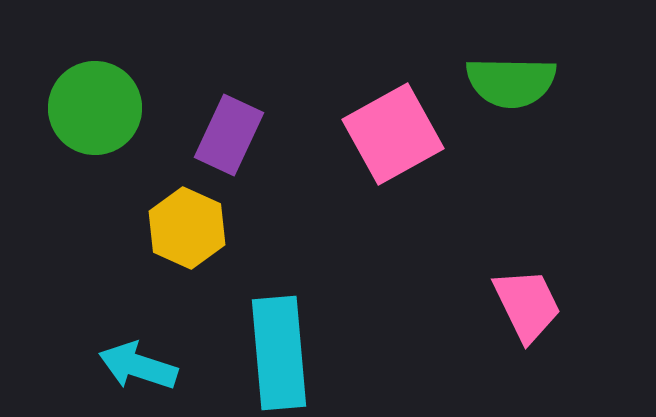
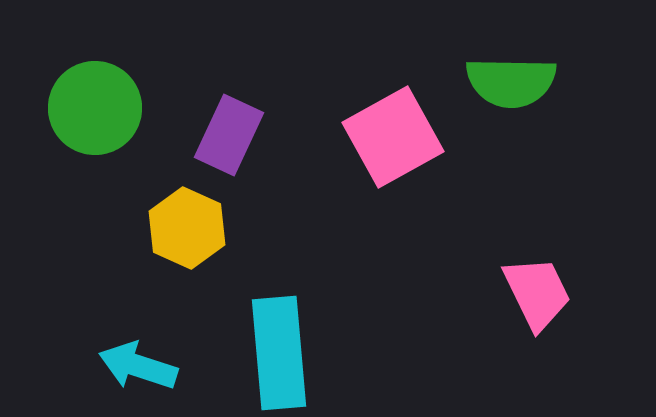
pink square: moved 3 px down
pink trapezoid: moved 10 px right, 12 px up
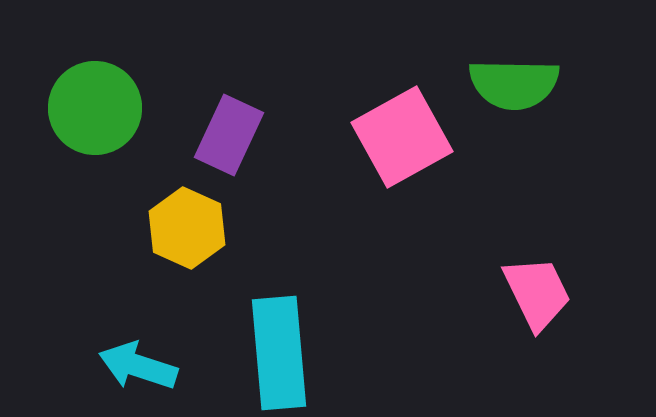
green semicircle: moved 3 px right, 2 px down
pink square: moved 9 px right
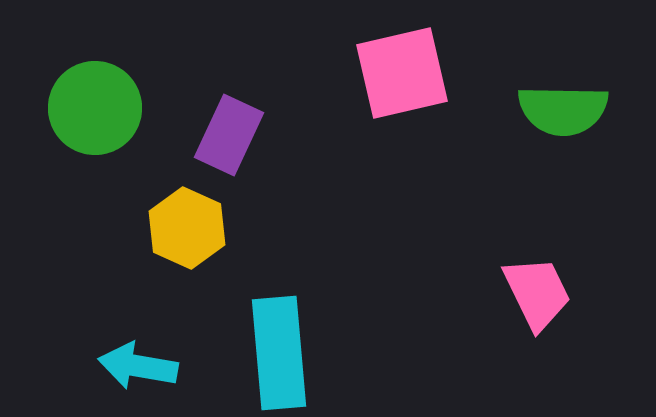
green semicircle: moved 49 px right, 26 px down
pink square: moved 64 px up; rotated 16 degrees clockwise
cyan arrow: rotated 8 degrees counterclockwise
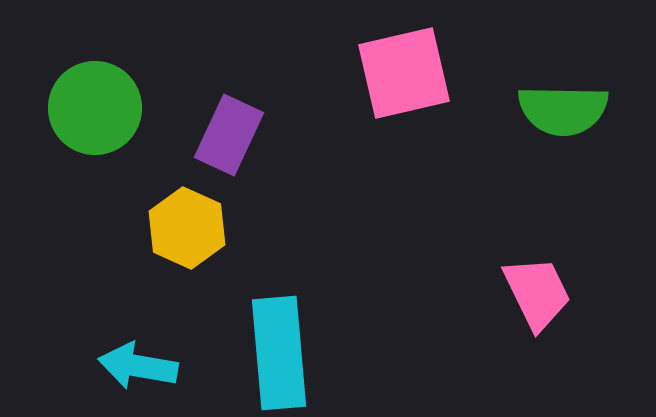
pink square: moved 2 px right
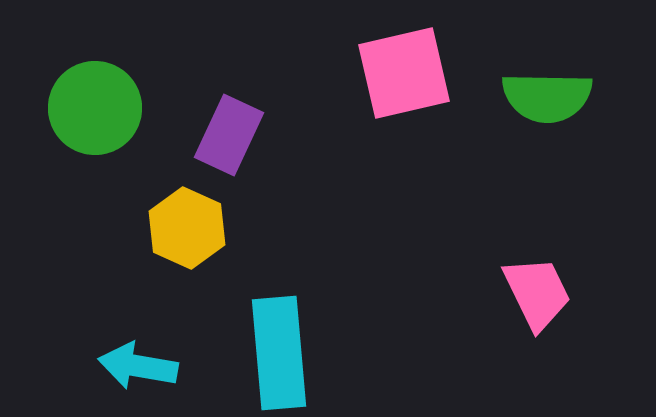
green semicircle: moved 16 px left, 13 px up
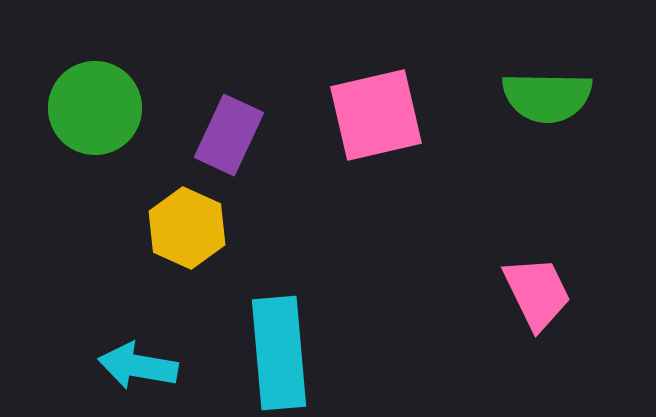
pink square: moved 28 px left, 42 px down
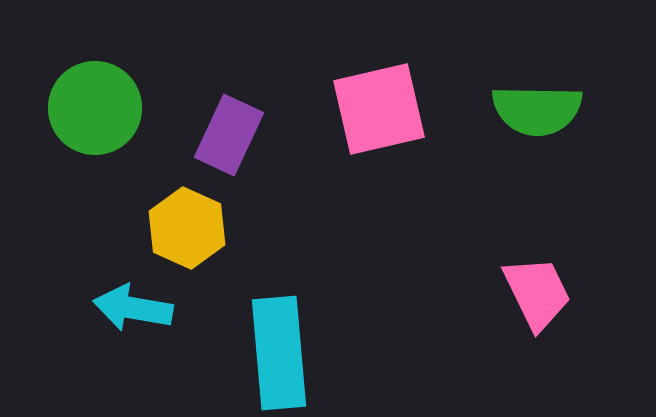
green semicircle: moved 10 px left, 13 px down
pink square: moved 3 px right, 6 px up
cyan arrow: moved 5 px left, 58 px up
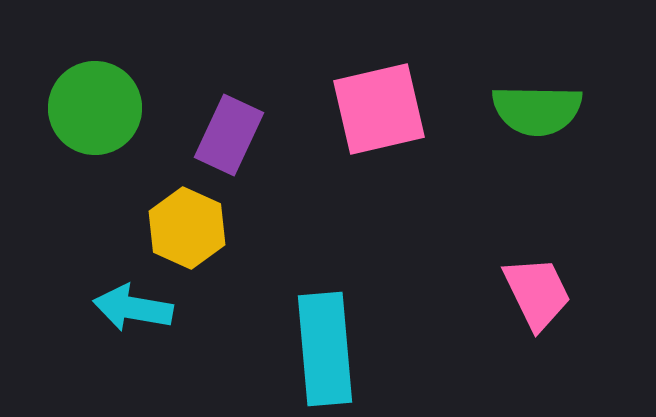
cyan rectangle: moved 46 px right, 4 px up
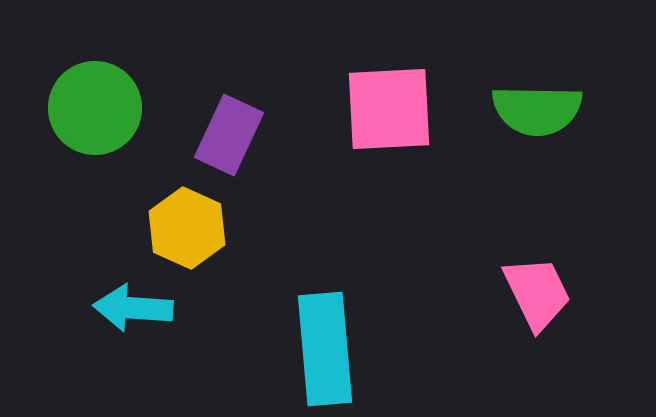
pink square: moved 10 px right; rotated 10 degrees clockwise
cyan arrow: rotated 6 degrees counterclockwise
